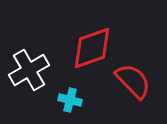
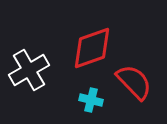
red semicircle: moved 1 px right, 1 px down
cyan cross: moved 21 px right
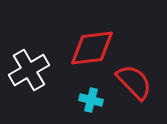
red diamond: rotated 12 degrees clockwise
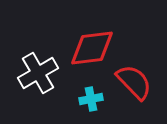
white cross: moved 9 px right, 3 px down
cyan cross: moved 1 px up; rotated 25 degrees counterclockwise
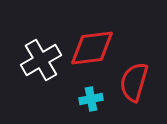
white cross: moved 3 px right, 13 px up
red semicircle: rotated 120 degrees counterclockwise
